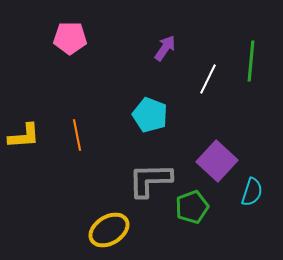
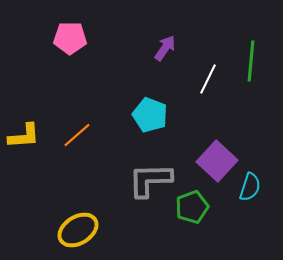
orange line: rotated 60 degrees clockwise
cyan semicircle: moved 2 px left, 5 px up
yellow ellipse: moved 31 px left
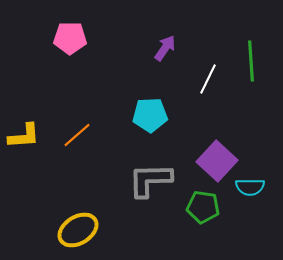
green line: rotated 9 degrees counterclockwise
cyan pentagon: rotated 24 degrees counterclockwise
cyan semicircle: rotated 72 degrees clockwise
green pentagon: moved 11 px right; rotated 28 degrees clockwise
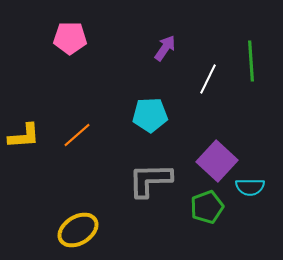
green pentagon: moved 4 px right; rotated 28 degrees counterclockwise
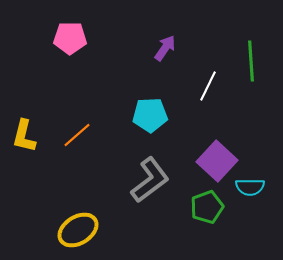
white line: moved 7 px down
yellow L-shape: rotated 108 degrees clockwise
gray L-shape: rotated 144 degrees clockwise
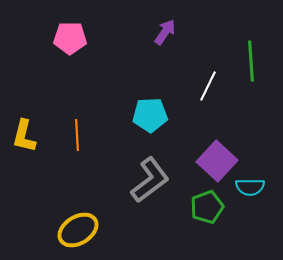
purple arrow: moved 16 px up
orange line: rotated 52 degrees counterclockwise
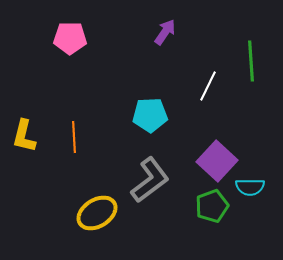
orange line: moved 3 px left, 2 px down
green pentagon: moved 5 px right, 1 px up
yellow ellipse: moved 19 px right, 17 px up
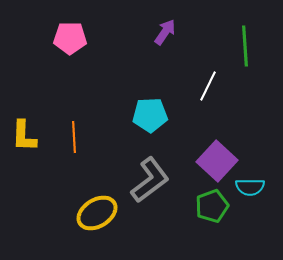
green line: moved 6 px left, 15 px up
yellow L-shape: rotated 12 degrees counterclockwise
